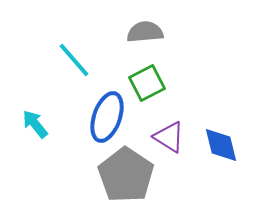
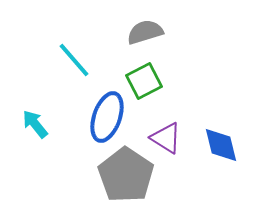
gray semicircle: rotated 12 degrees counterclockwise
green square: moved 3 px left, 2 px up
purple triangle: moved 3 px left, 1 px down
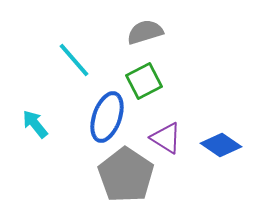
blue diamond: rotated 42 degrees counterclockwise
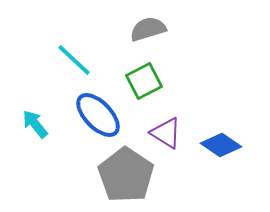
gray semicircle: moved 3 px right, 3 px up
cyan line: rotated 6 degrees counterclockwise
blue ellipse: moved 9 px left, 2 px up; rotated 63 degrees counterclockwise
purple triangle: moved 5 px up
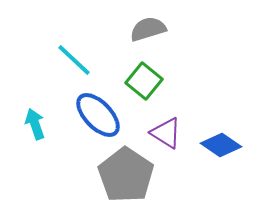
green square: rotated 24 degrees counterclockwise
cyan arrow: rotated 20 degrees clockwise
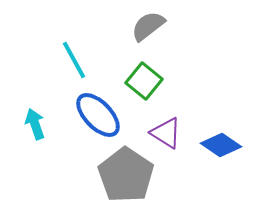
gray semicircle: moved 3 px up; rotated 21 degrees counterclockwise
cyan line: rotated 18 degrees clockwise
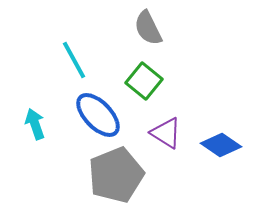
gray semicircle: moved 2 px down; rotated 78 degrees counterclockwise
gray pentagon: moved 10 px left; rotated 16 degrees clockwise
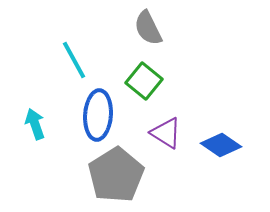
blue ellipse: rotated 48 degrees clockwise
gray pentagon: rotated 10 degrees counterclockwise
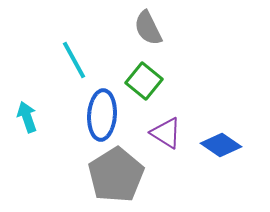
blue ellipse: moved 4 px right
cyan arrow: moved 8 px left, 7 px up
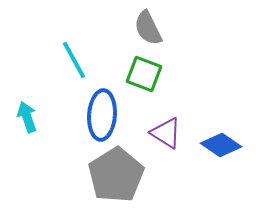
green square: moved 7 px up; rotated 18 degrees counterclockwise
